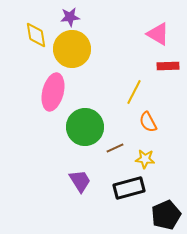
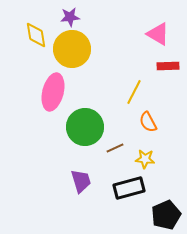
purple trapezoid: moved 1 px right; rotated 15 degrees clockwise
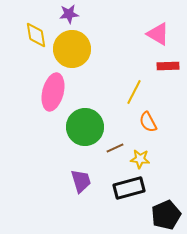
purple star: moved 1 px left, 3 px up
yellow star: moved 5 px left
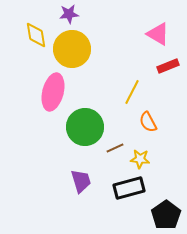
red rectangle: rotated 20 degrees counterclockwise
yellow line: moved 2 px left
black pentagon: rotated 12 degrees counterclockwise
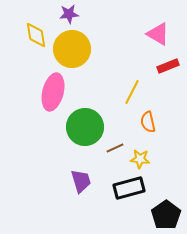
orange semicircle: rotated 15 degrees clockwise
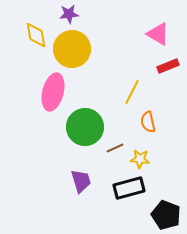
black pentagon: rotated 16 degrees counterclockwise
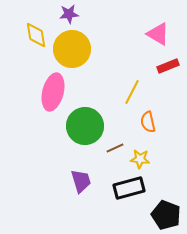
green circle: moved 1 px up
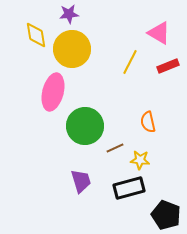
pink triangle: moved 1 px right, 1 px up
yellow line: moved 2 px left, 30 px up
yellow star: moved 1 px down
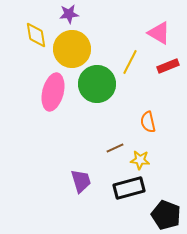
green circle: moved 12 px right, 42 px up
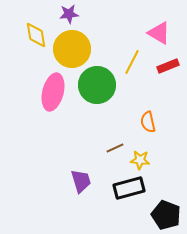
yellow line: moved 2 px right
green circle: moved 1 px down
